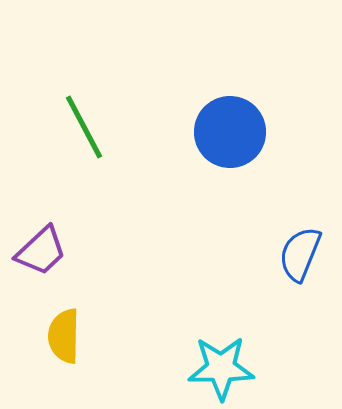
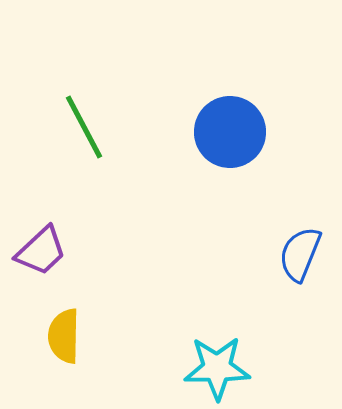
cyan star: moved 4 px left
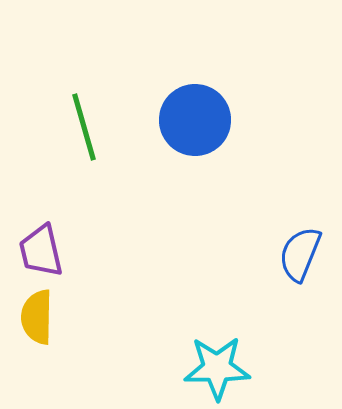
green line: rotated 12 degrees clockwise
blue circle: moved 35 px left, 12 px up
purple trapezoid: rotated 120 degrees clockwise
yellow semicircle: moved 27 px left, 19 px up
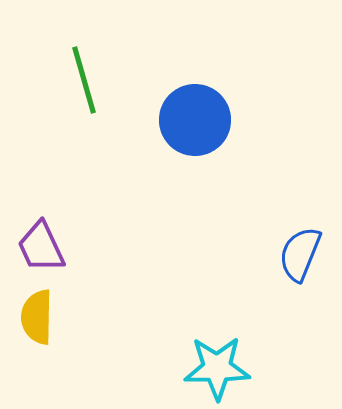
green line: moved 47 px up
purple trapezoid: moved 4 px up; rotated 12 degrees counterclockwise
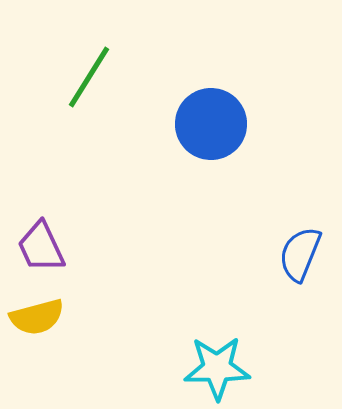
green line: moved 5 px right, 3 px up; rotated 48 degrees clockwise
blue circle: moved 16 px right, 4 px down
yellow semicircle: rotated 106 degrees counterclockwise
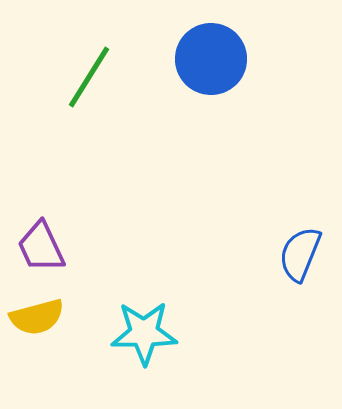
blue circle: moved 65 px up
cyan star: moved 73 px left, 35 px up
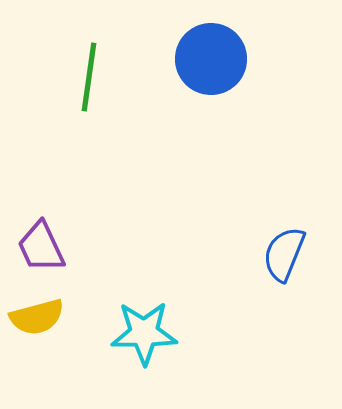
green line: rotated 24 degrees counterclockwise
blue semicircle: moved 16 px left
